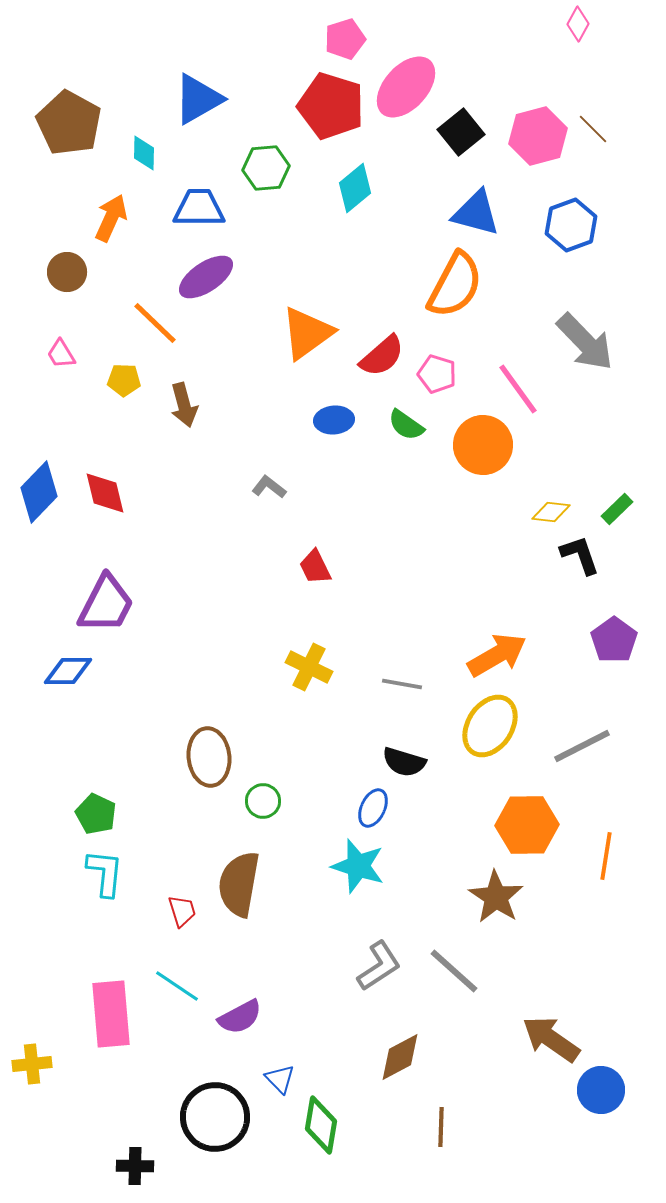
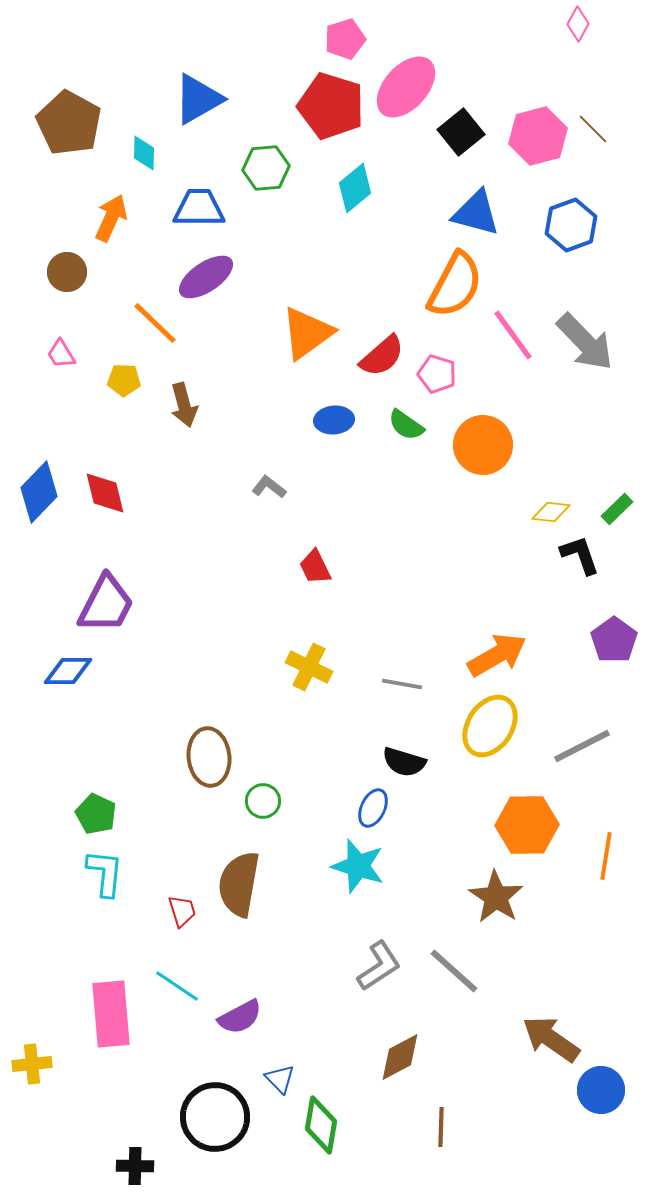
pink line at (518, 389): moved 5 px left, 54 px up
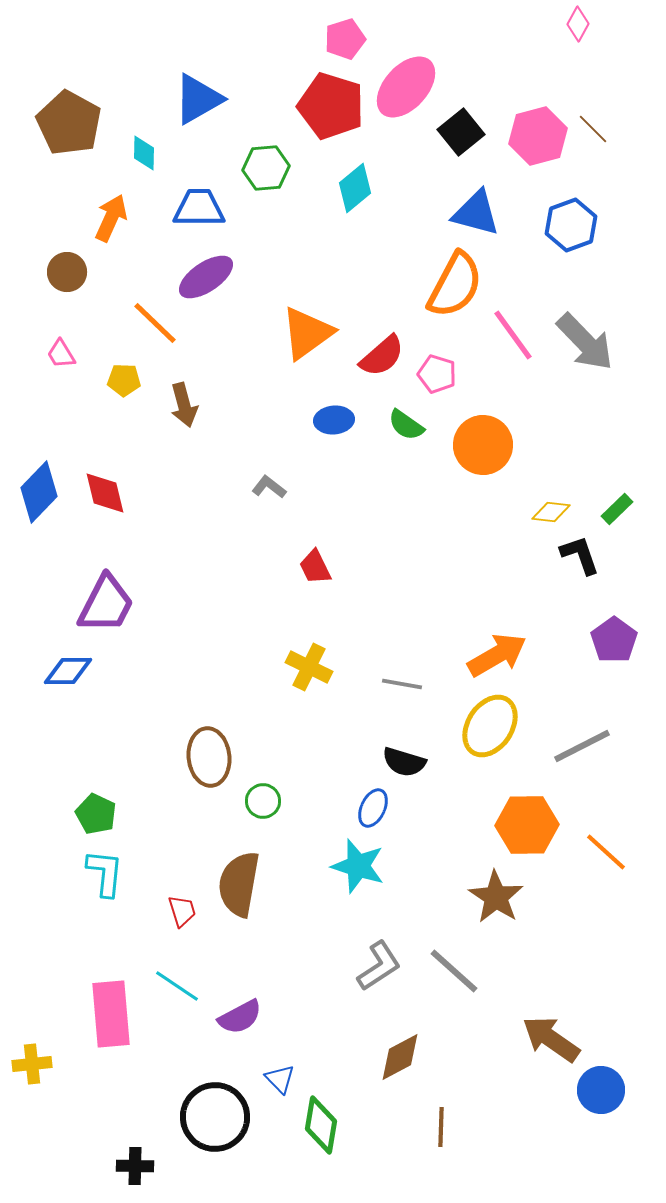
orange line at (606, 856): moved 4 px up; rotated 57 degrees counterclockwise
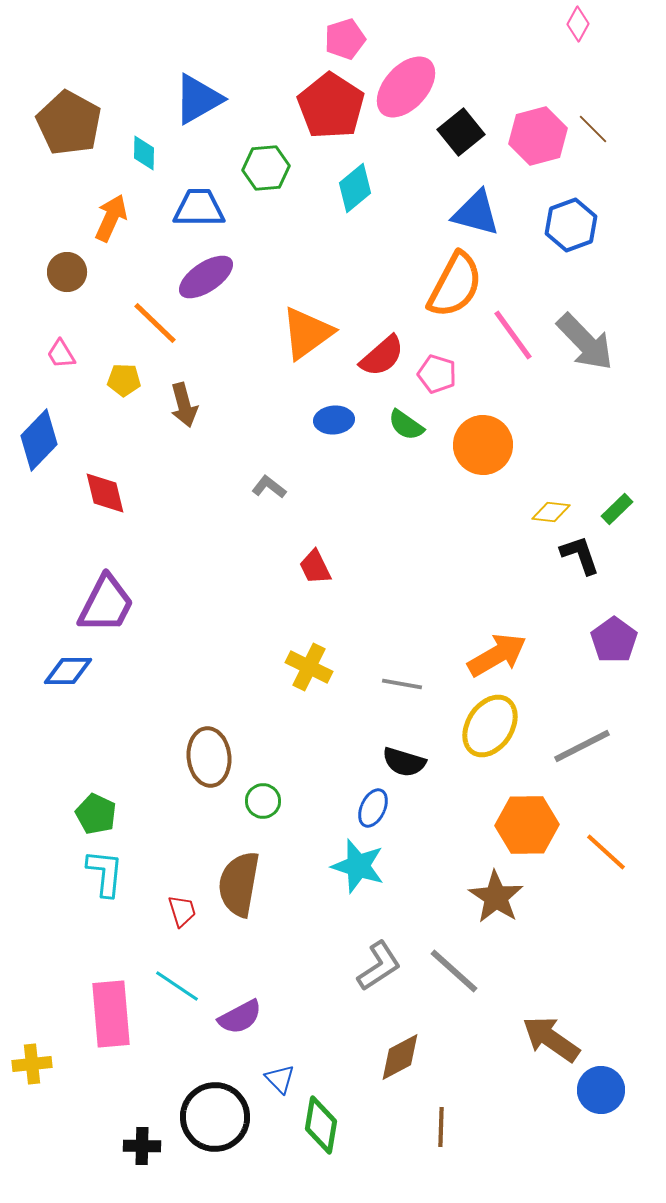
red pentagon at (331, 106): rotated 16 degrees clockwise
blue diamond at (39, 492): moved 52 px up
black cross at (135, 1166): moved 7 px right, 20 px up
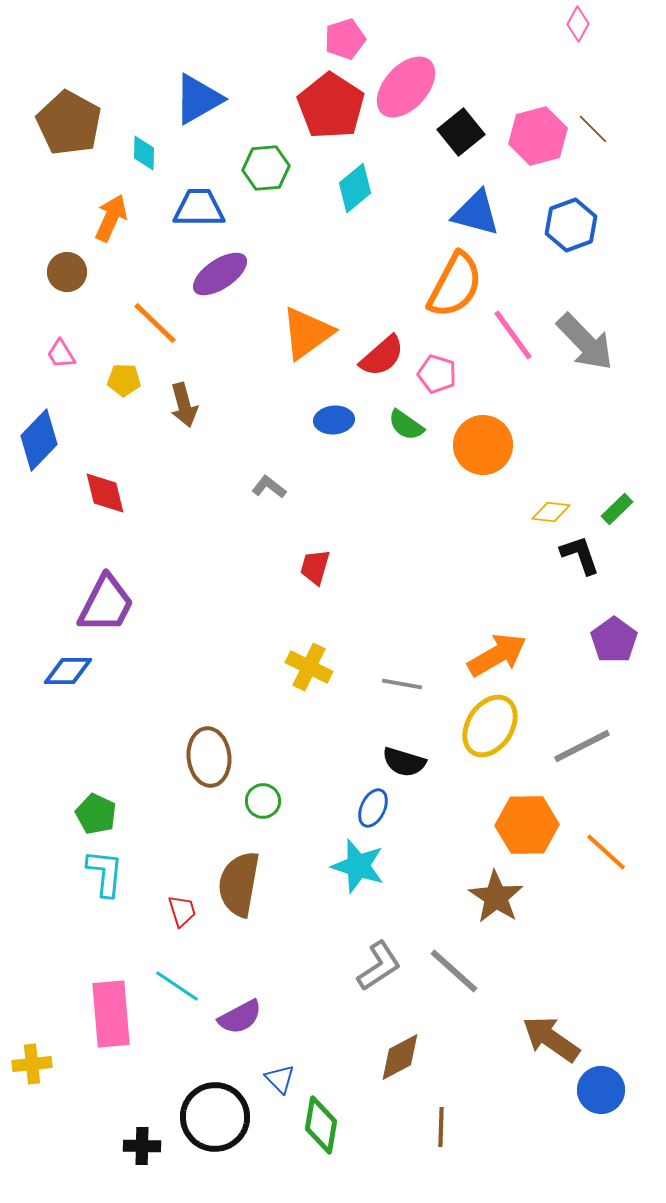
purple ellipse at (206, 277): moved 14 px right, 3 px up
red trapezoid at (315, 567): rotated 42 degrees clockwise
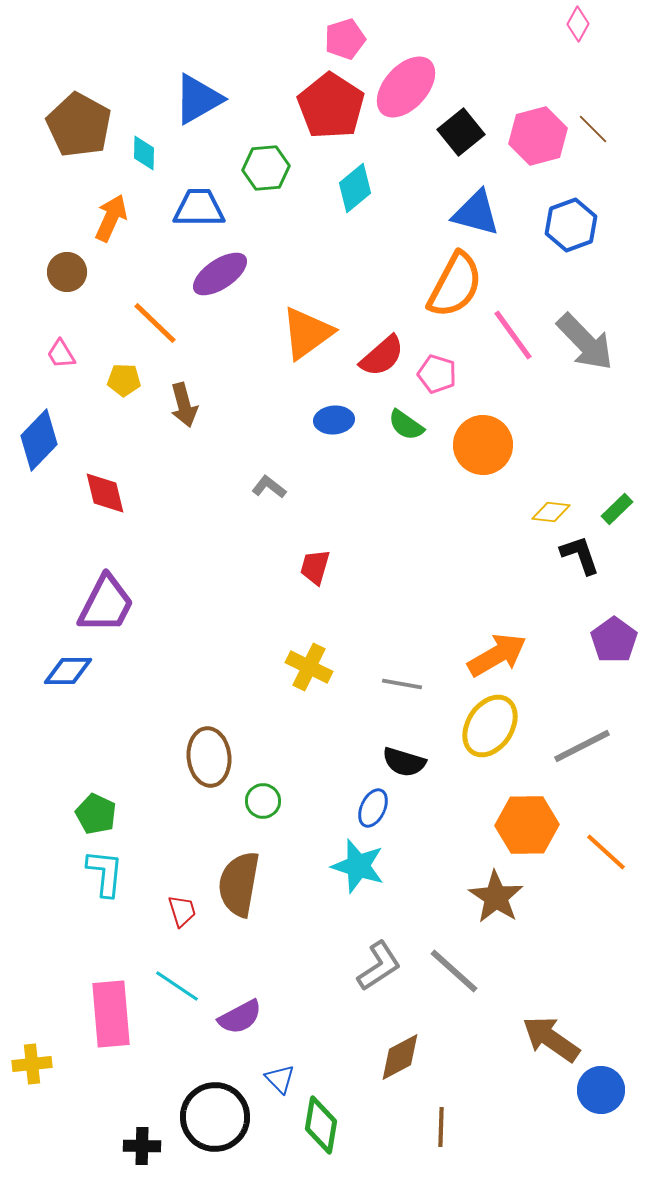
brown pentagon at (69, 123): moved 10 px right, 2 px down
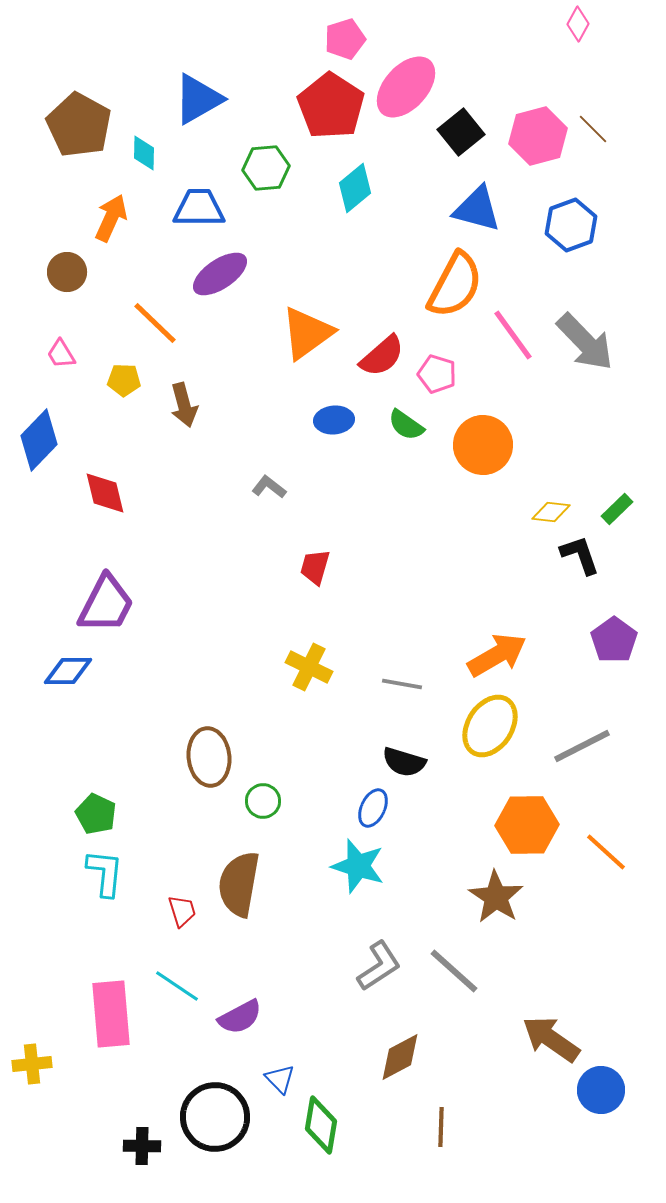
blue triangle at (476, 213): moved 1 px right, 4 px up
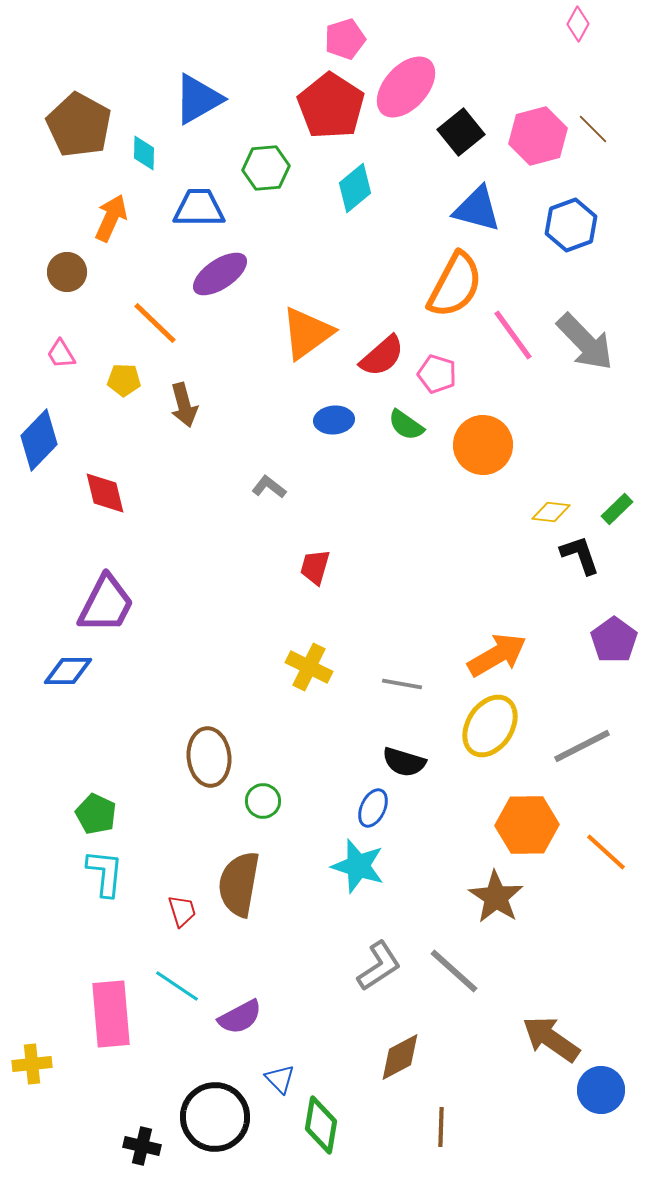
black cross at (142, 1146): rotated 12 degrees clockwise
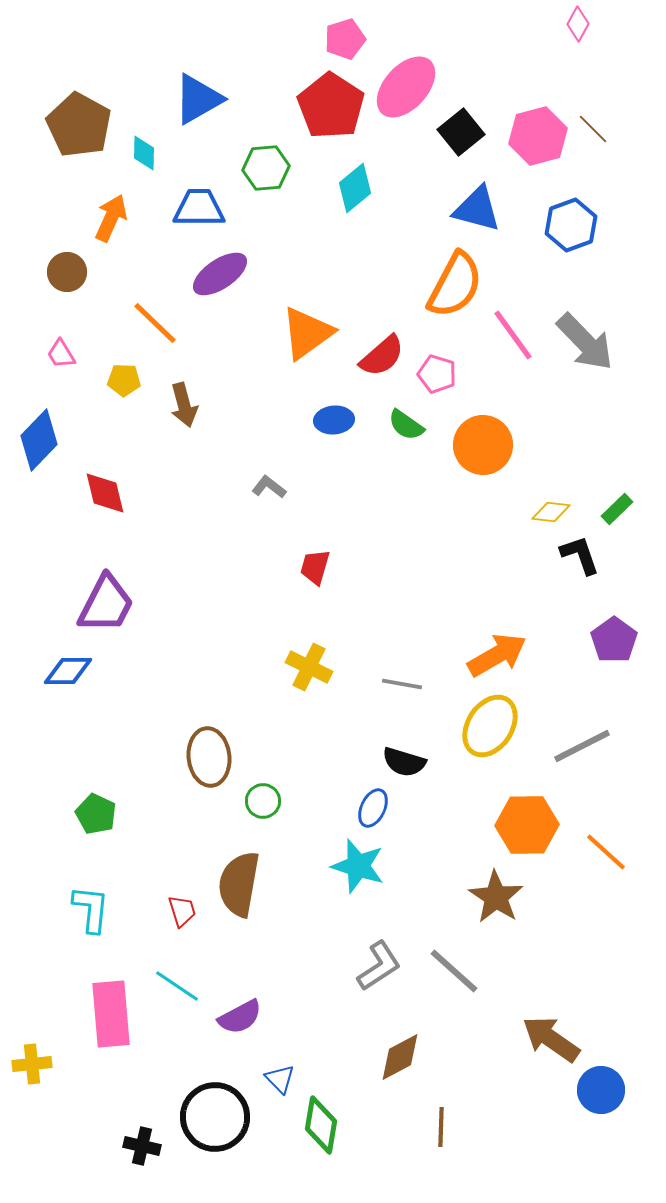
cyan L-shape at (105, 873): moved 14 px left, 36 px down
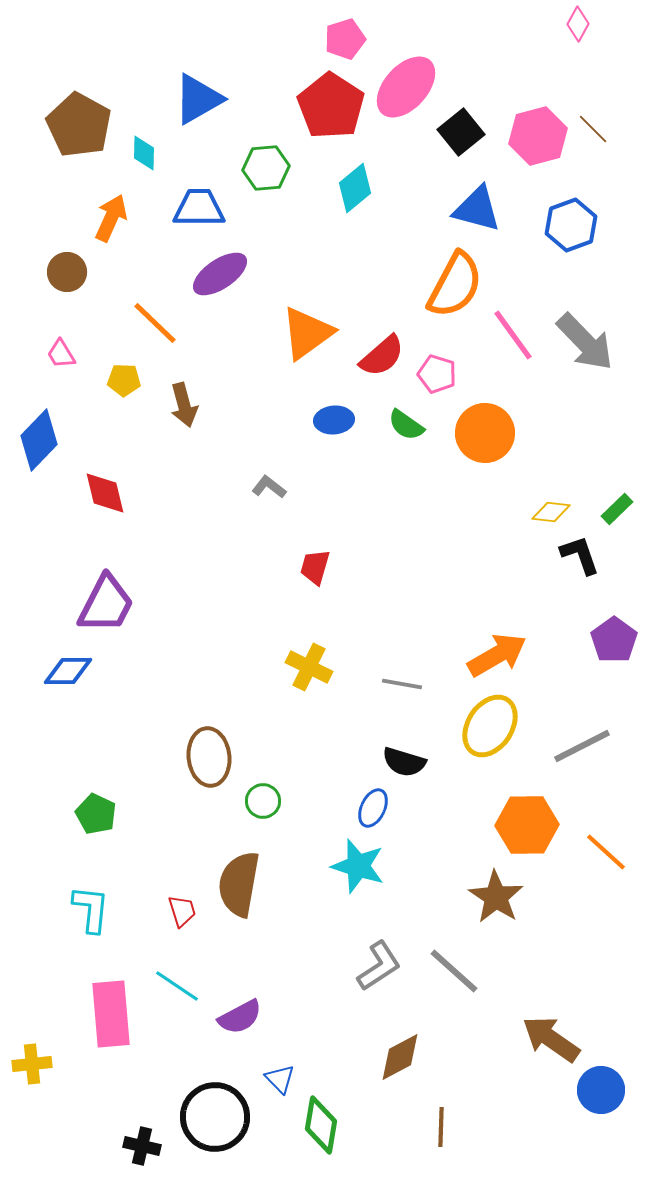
orange circle at (483, 445): moved 2 px right, 12 px up
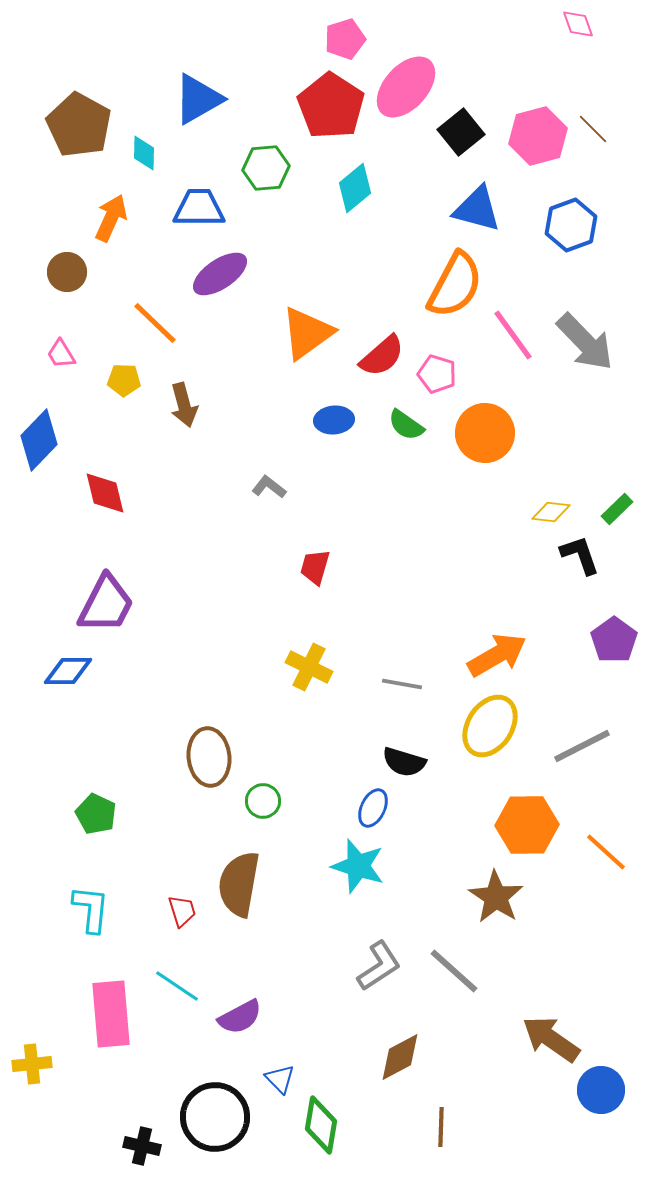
pink diamond at (578, 24): rotated 48 degrees counterclockwise
